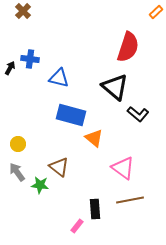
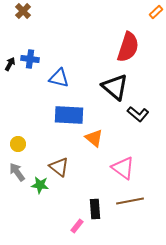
black arrow: moved 4 px up
blue rectangle: moved 2 px left; rotated 12 degrees counterclockwise
brown line: moved 1 px down
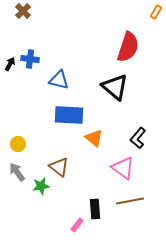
orange rectangle: rotated 16 degrees counterclockwise
blue triangle: moved 2 px down
black L-shape: moved 24 px down; rotated 90 degrees clockwise
green star: moved 1 px right, 1 px down; rotated 18 degrees counterclockwise
pink rectangle: moved 1 px up
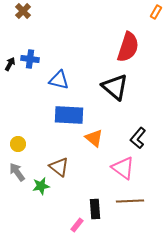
brown line: rotated 8 degrees clockwise
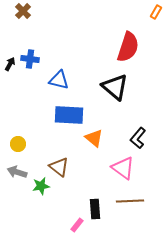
gray arrow: rotated 36 degrees counterclockwise
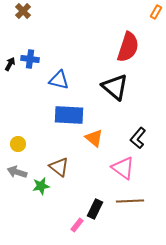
black rectangle: rotated 30 degrees clockwise
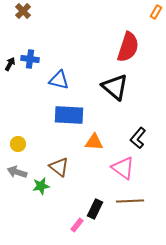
orange triangle: moved 4 px down; rotated 36 degrees counterclockwise
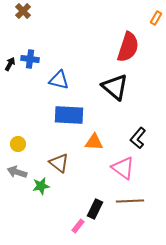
orange rectangle: moved 6 px down
brown triangle: moved 4 px up
pink rectangle: moved 1 px right, 1 px down
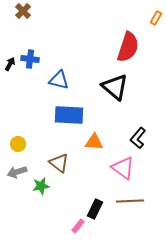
gray arrow: rotated 36 degrees counterclockwise
